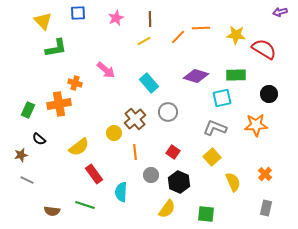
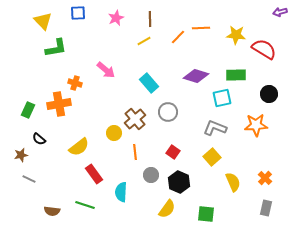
orange cross at (265, 174): moved 4 px down
gray line at (27, 180): moved 2 px right, 1 px up
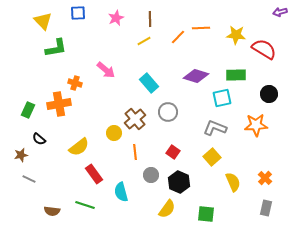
cyan semicircle at (121, 192): rotated 18 degrees counterclockwise
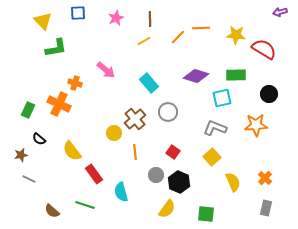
orange cross at (59, 104): rotated 35 degrees clockwise
yellow semicircle at (79, 147): moved 7 px left, 4 px down; rotated 90 degrees clockwise
gray circle at (151, 175): moved 5 px right
brown semicircle at (52, 211): rotated 35 degrees clockwise
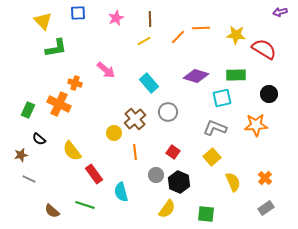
gray rectangle at (266, 208): rotated 42 degrees clockwise
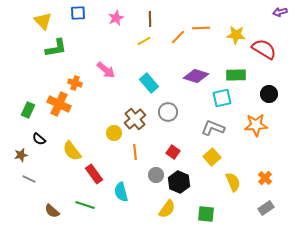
gray L-shape at (215, 128): moved 2 px left
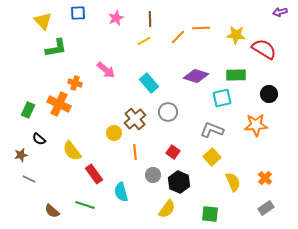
gray L-shape at (213, 128): moved 1 px left, 2 px down
gray circle at (156, 175): moved 3 px left
green square at (206, 214): moved 4 px right
